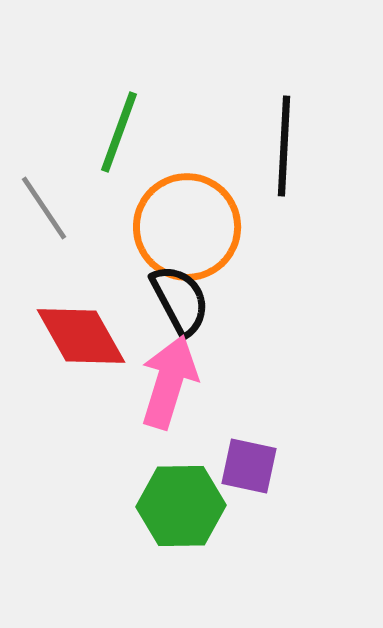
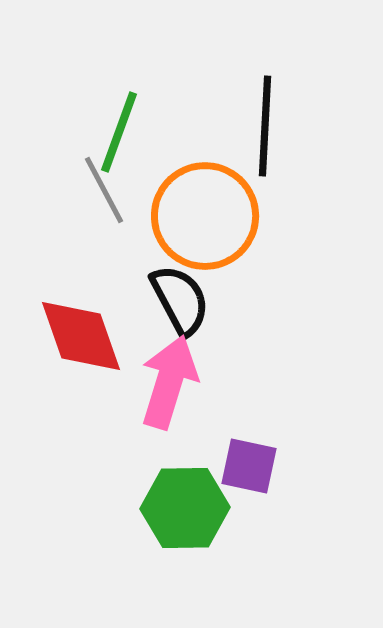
black line: moved 19 px left, 20 px up
gray line: moved 60 px right, 18 px up; rotated 6 degrees clockwise
orange circle: moved 18 px right, 11 px up
red diamond: rotated 10 degrees clockwise
green hexagon: moved 4 px right, 2 px down
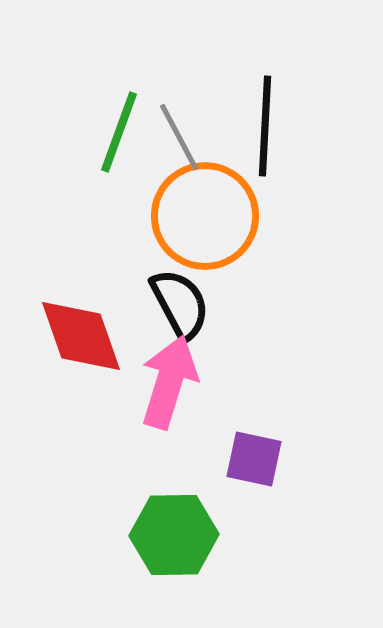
gray line: moved 75 px right, 53 px up
black semicircle: moved 4 px down
purple square: moved 5 px right, 7 px up
green hexagon: moved 11 px left, 27 px down
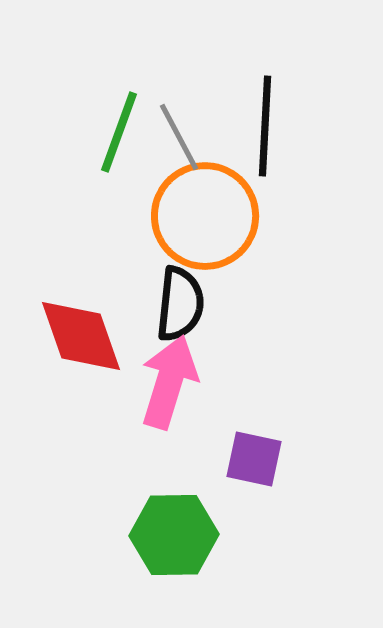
black semicircle: rotated 34 degrees clockwise
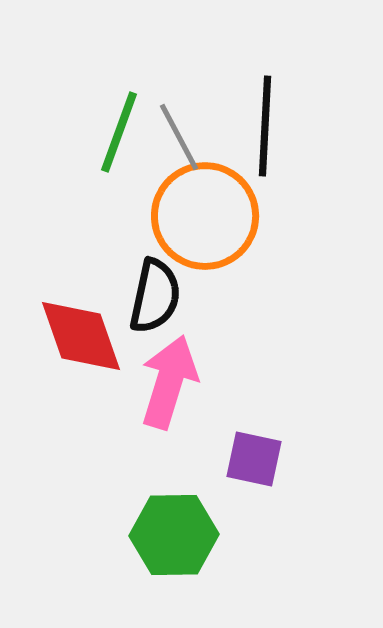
black semicircle: moved 25 px left, 8 px up; rotated 6 degrees clockwise
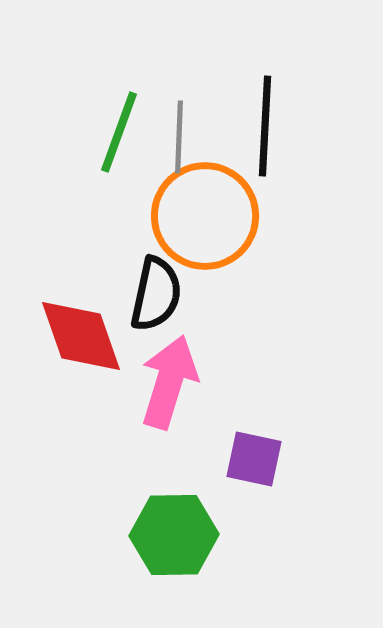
gray line: rotated 30 degrees clockwise
black semicircle: moved 1 px right, 2 px up
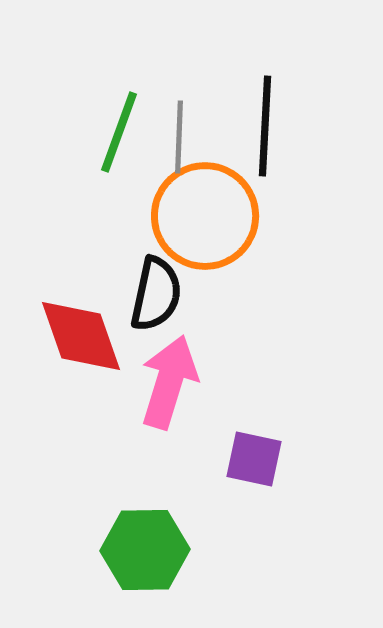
green hexagon: moved 29 px left, 15 px down
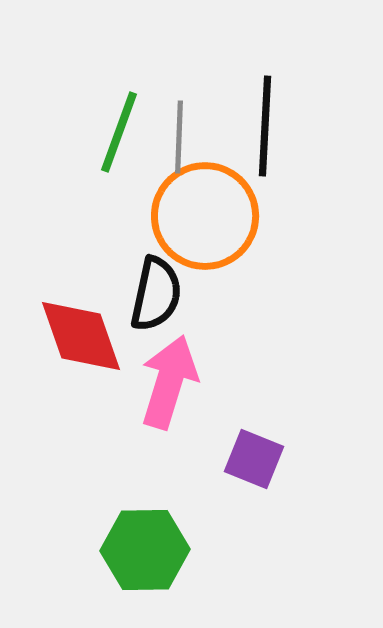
purple square: rotated 10 degrees clockwise
